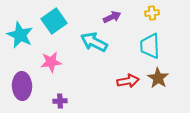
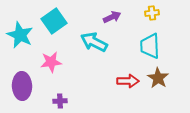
red arrow: rotated 10 degrees clockwise
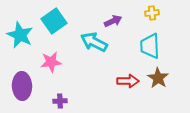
purple arrow: moved 1 px right, 4 px down
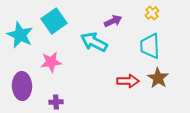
yellow cross: rotated 32 degrees counterclockwise
purple cross: moved 4 px left, 1 px down
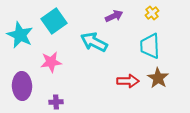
purple arrow: moved 1 px right, 5 px up
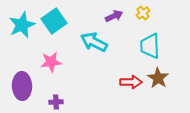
yellow cross: moved 9 px left
cyan star: moved 2 px right, 10 px up; rotated 24 degrees clockwise
red arrow: moved 3 px right, 1 px down
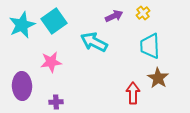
red arrow: moved 2 px right, 11 px down; rotated 90 degrees counterclockwise
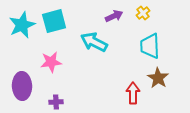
cyan square: rotated 20 degrees clockwise
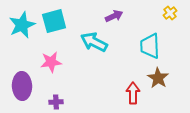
yellow cross: moved 27 px right
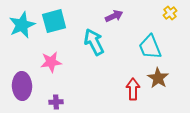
cyan arrow: rotated 36 degrees clockwise
cyan trapezoid: moved 1 px down; rotated 20 degrees counterclockwise
red arrow: moved 4 px up
